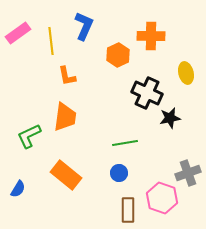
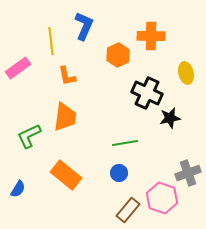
pink rectangle: moved 35 px down
brown rectangle: rotated 40 degrees clockwise
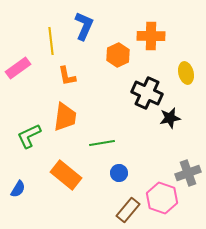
green line: moved 23 px left
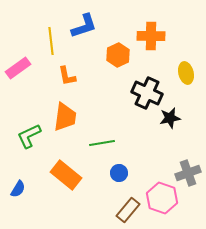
blue L-shape: rotated 48 degrees clockwise
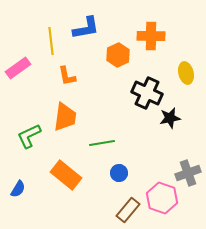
blue L-shape: moved 2 px right, 2 px down; rotated 8 degrees clockwise
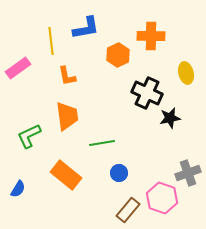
orange trapezoid: moved 2 px right, 1 px up; rotated 16 degrees counterclockwise
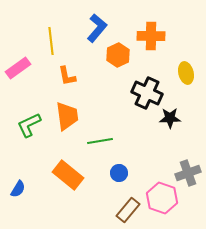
blue L-shape: moved 11 px right; rotated 40 degrees counterclockwise
black star: rotated 10 degrees clockwise
green L-shape: moved 11 px up
green line: moved 2 px left, 2 px up
orange rectangle: moved 2 px right
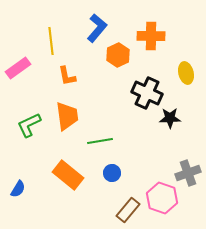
blue circle: moved 7 px left
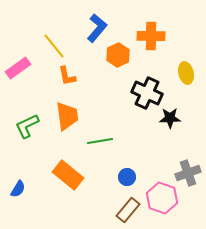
yellow line: moved 3 px right, 5 px down; rotated 32 degrees counterclockwise
green L-shape: moved 2 px left, 1 px down
blue circle: moved 15 px right, 4 px down
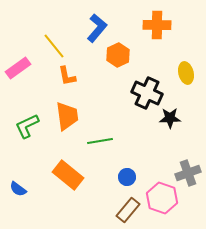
orange cross: moved 6 px right, 11 px up
blue semicircle: rotated 96 degrees clockwise
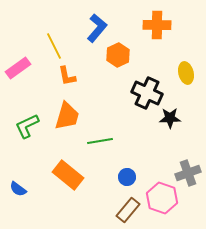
yellow line: rotated 12 degrees clockwise
orange trapezoid: rotated 24 degrees clockwise
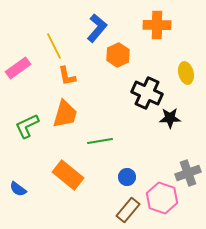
orange trapezoid: moved 2 px left, 2 px up
